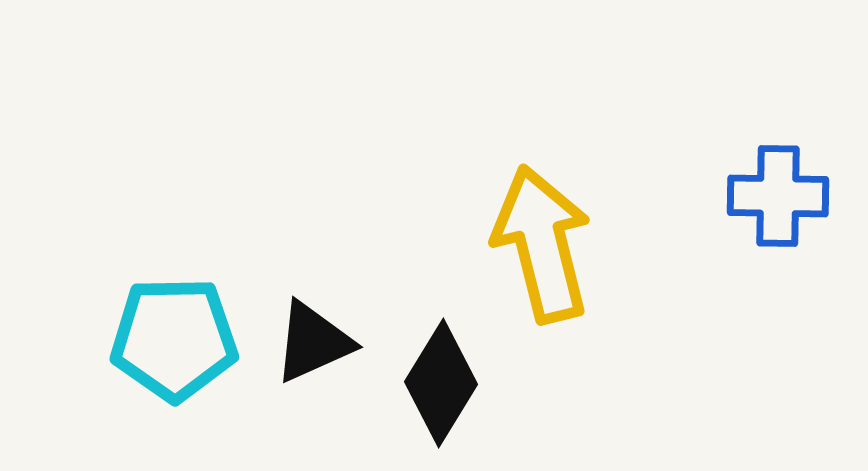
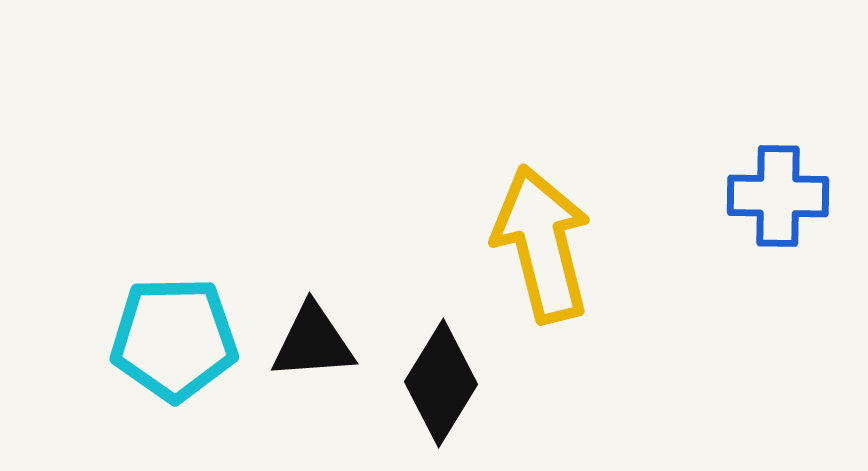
black triangle: rotated 20 degrees clockwise
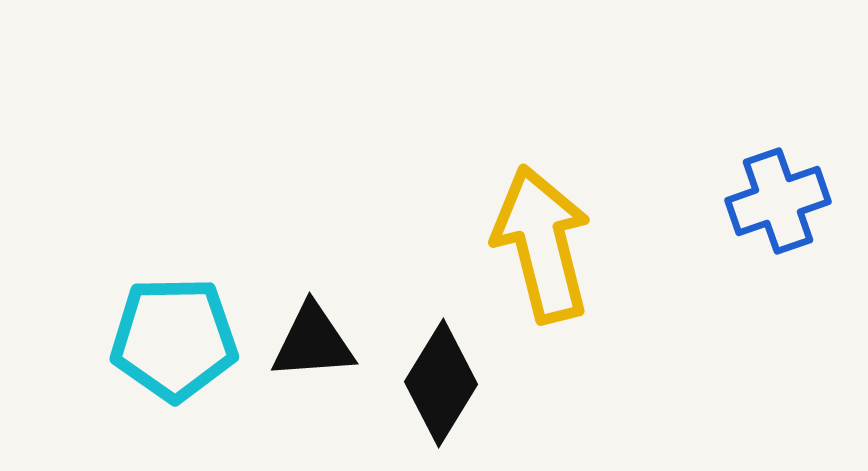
blue cross: moved 5 px down; rotated 20 degrees counterclockwise
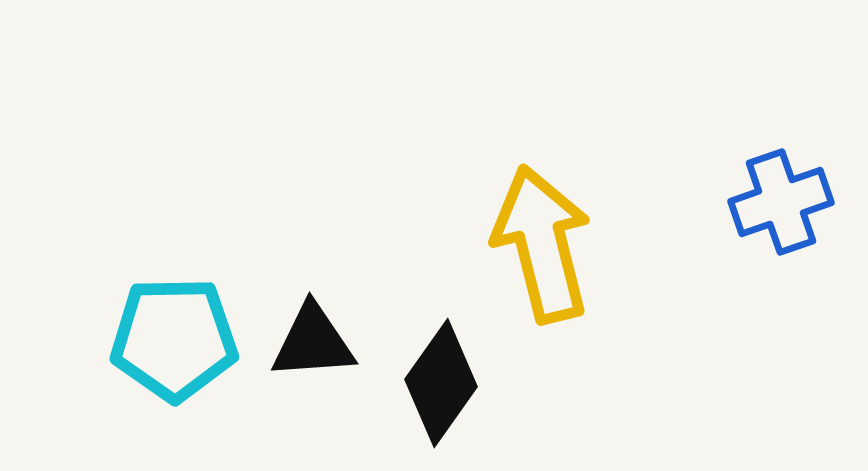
blue cross: moved 3 px right, 1 px down
black diamond: rotated 4 degrees clockwise
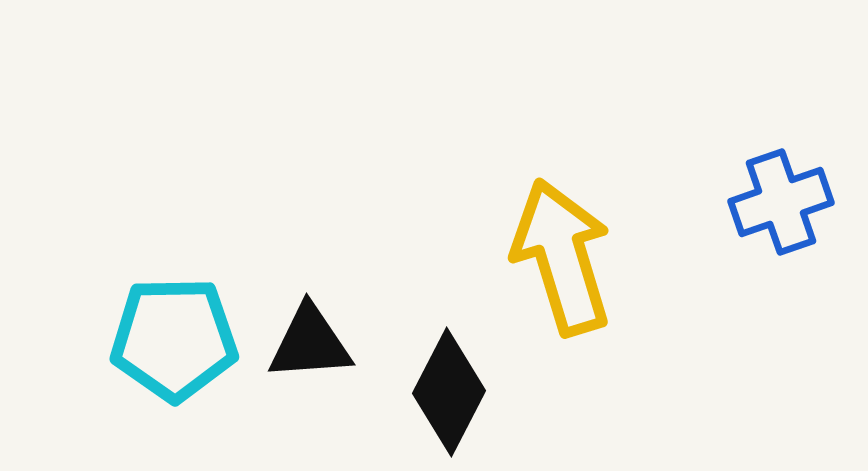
yellow arrow: moved 20 px right, 13 px down; rotated 3 degrees counterclockwise
black triangle: moved 3 px left, 1 px down
black diamond: moved 8 px right, 9 px down; rotated 8 degrees counterclockwise
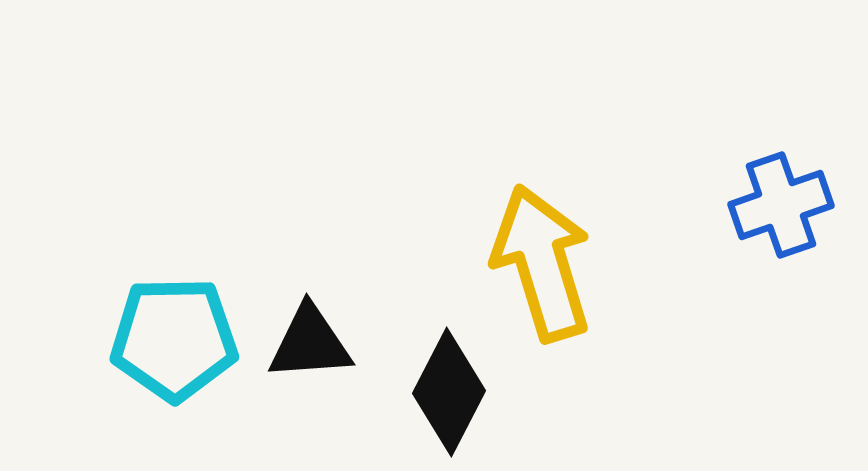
blue cross: moved 3 px down
yellow arrow: moved 20 px left, 6 px down
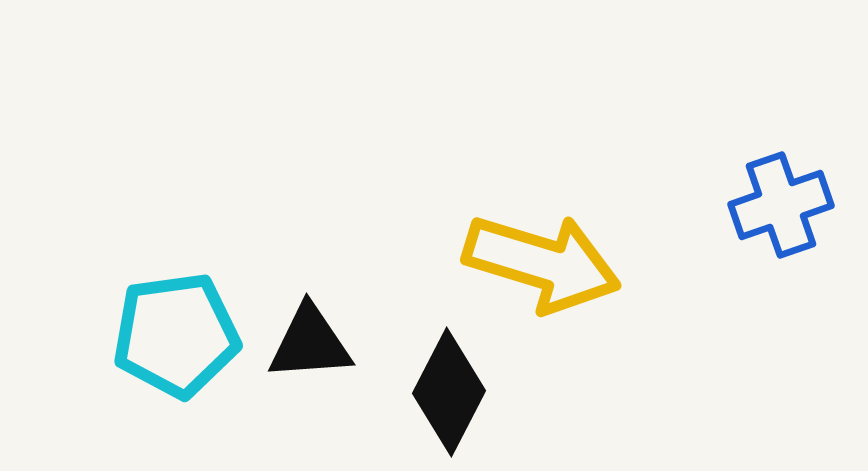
yellow arrow: rotated 124 degrees clockwise
cyan pentagon: moved 2 px right, 4 px up; rotated 7 degrees counterclockwise
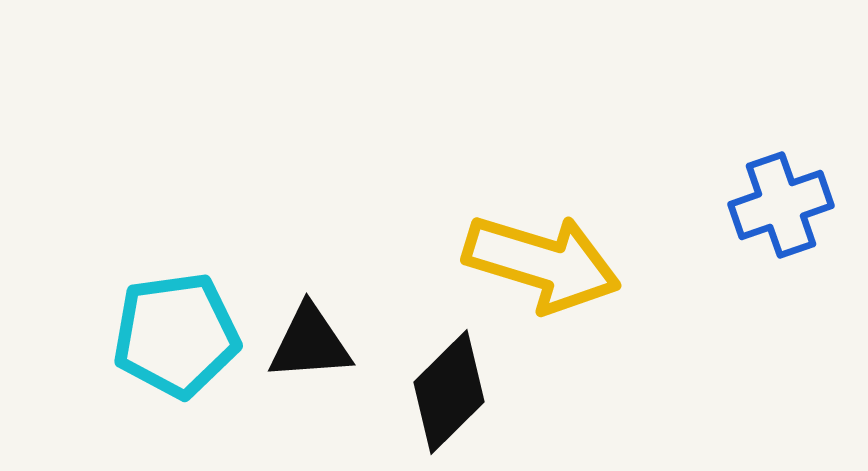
black diamond: rotated 18 degrees clockwise
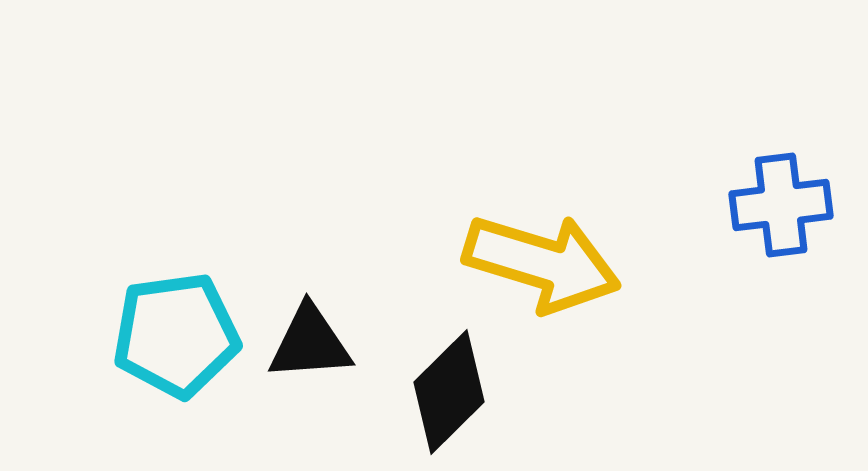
blue cross: rotated 12 degrees clockwise
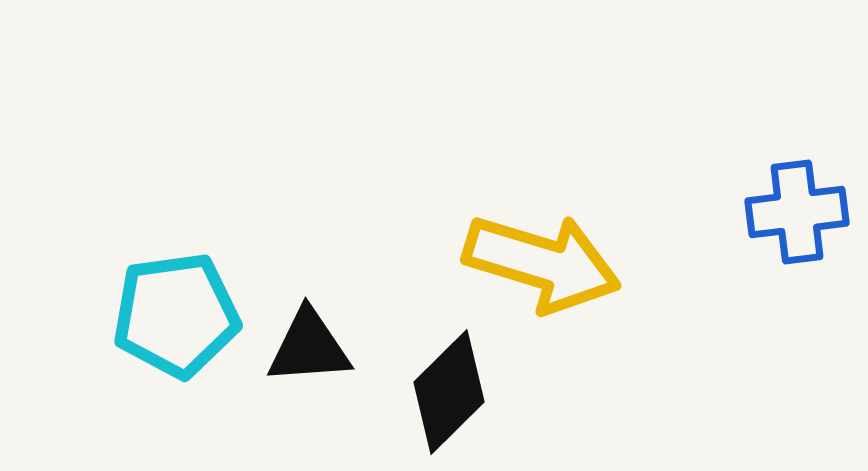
blue cross: moved 16 px right, 7 px down
cyan pentagon: moved 20 px up
black triangle: moved 1 px left, 4 px down
